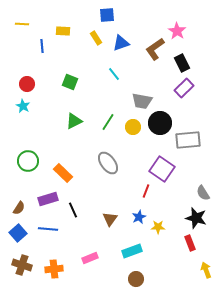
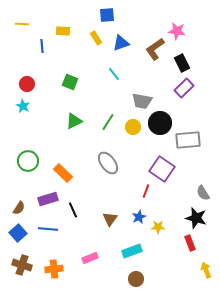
pink star at (177, 31): rotated 24 degrees counterclockwise
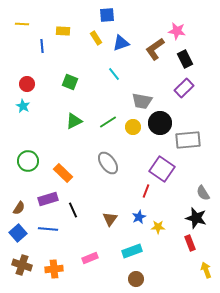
black rectangle at (182, 63): moved 3 px right, 4 px up
green line at (108, 122): rotated 24 degrees clockwise
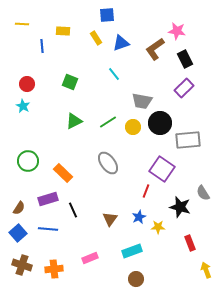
black star at (196, 218): moved 16 px left, 11 px up
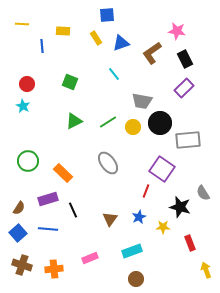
brown L-shape at (155, 49): moved 3 px left, 4 px down
yellow star at (158, 227): moved 5 px right
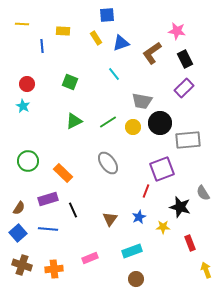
purple square at (162, 169): rotated 35 degrees clockwise
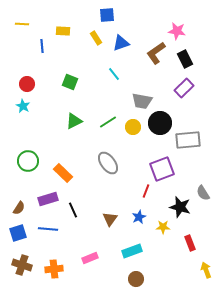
brown L-shape at (152, 53): moved 4 px right
blue square at (18, 233): rotated 24 degrees clockwise
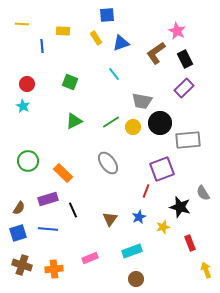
pink star at (177, 31): rotated 18 degrees clockwise
green line at (108, 122): moved 3 px right
yellow star at (163, 227): rotated 16 degrees counterclockwise
